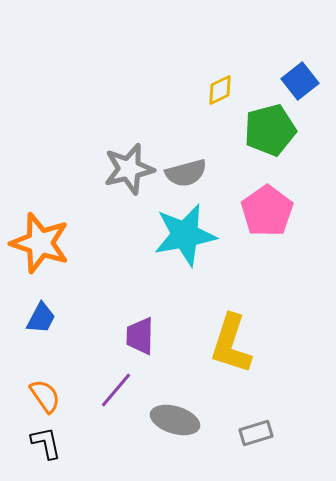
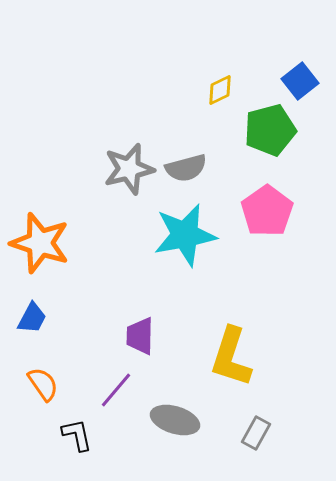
gray semicircle: moved 5 px up
blue trapezoid: moved 9 px left
yellow L-shape: moved 13 px down
orange semicircle: moved 2 px left, 12 px up
gray rectangle: rotated 44 degrees counterclockwise
black L-shape: moved 31 px right, 8 px up
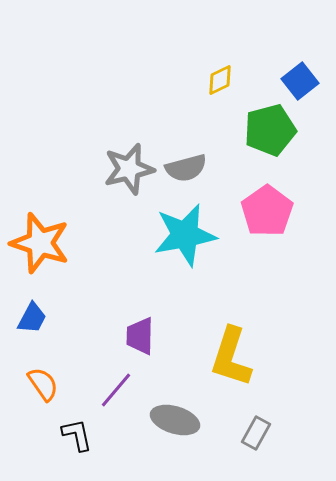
yellow diamond: moved 10 px up
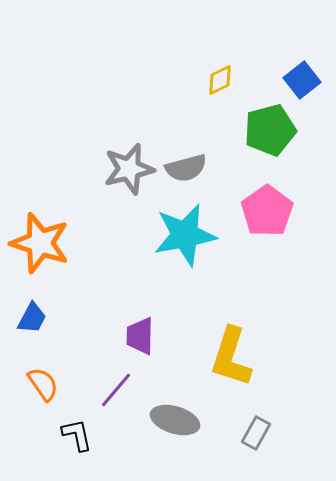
blue square: moved 2 px right, 1 px up
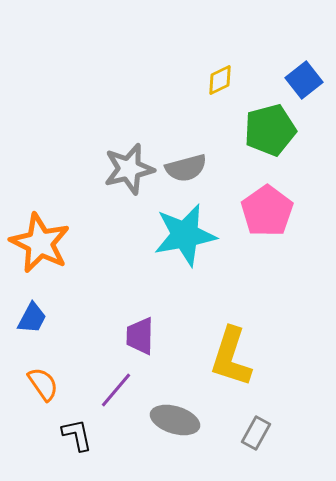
blue square: moved 2 px right
orange star: rotated 8 degrees clockwise
